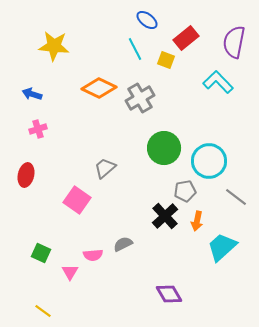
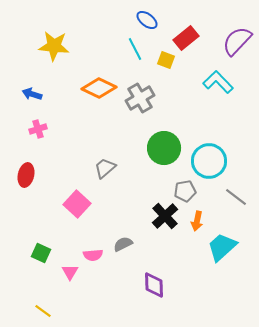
purple semicircle: moved 3 px right, 1 px up; rotated 32 degrees clockwise
pink square: moved 4 px down; rotated 8 degrees clockwise
purple diamond: moved 15 px left, 9 px up; rotated 28 degrees clockwise
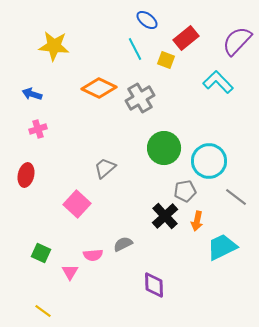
cyan trapezoid: rotated 16 degrees clockwise
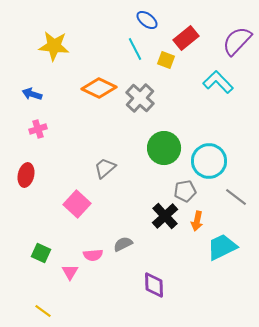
gray cross: rotated 16 degrees counterclockwise
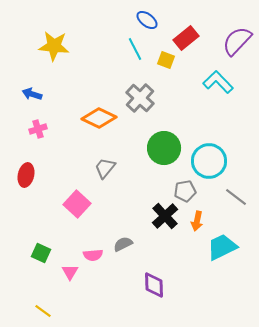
orange diamond: moved 30 px down
gray trapezoid: rotated 10 degrees counterclockwise
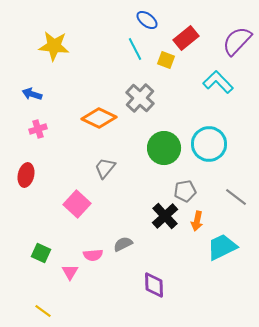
cyan circle: moved 17 px up
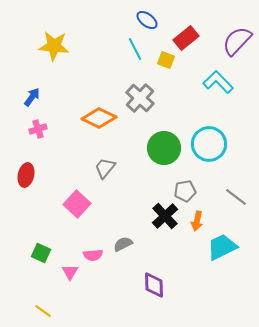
blue arrow: moved 3 px down; rotated 108 degrees clockwise
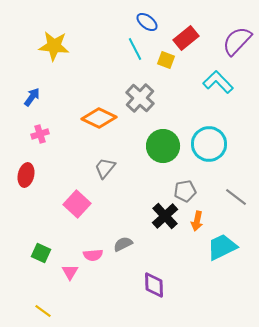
blue ellipse: moved 2 px down
pink cross: moved 2 px right, 5 px down
green circle: moved 1 px left, 2 px up
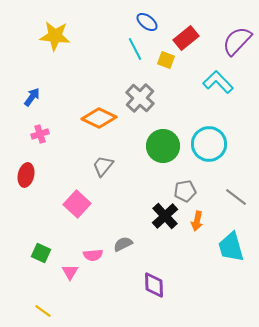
yellow star: moved 1 px right, 10 px up
gray trapezoid: moved 2 px left, 2 px up
cyan trapezoid: moved 9 px right; rotated 80 degrees counterclockwise
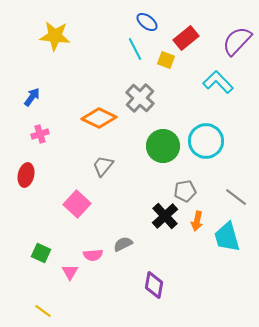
cyan circle: moved 3 px left, 3 px up
cyan trapezoid: moved 4 px left, 10 px up
purple diamond: rotated 12 degrees clockwise
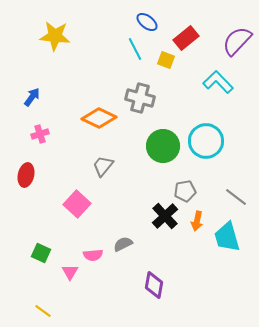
gray cross: rotated 28 degrees counterclockwise
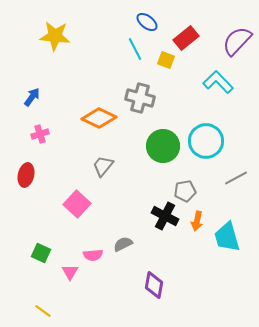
gray line: moved 19 px up; rotated 65 degrees counterclockwise
black cross: rotated 20 degrees counterclockwise
